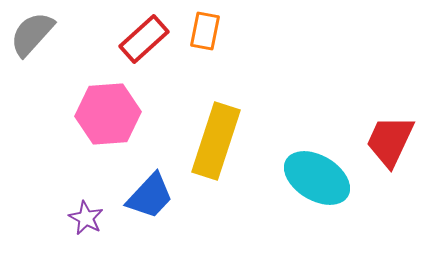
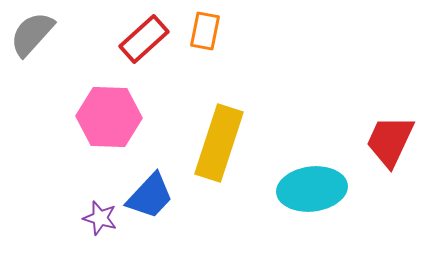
pink hexagon: moved 1 px right, 3 px down; rotated 6 degrees clockwise
yellow rectangle: moved 3 px right, 2 px down
cyan ellipse: moved 5 px left, 11 px down; rotated 38 degrees counterclockwise
purple star: moved 14 px right; rotated 12 degrees counterclockwise
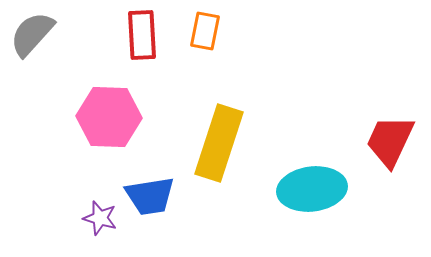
red rectangle: moved 2 px left, 4 px up; rotated 51 degrees counterclockwise
blue trapezoid: rotated 38 degrees clockwise
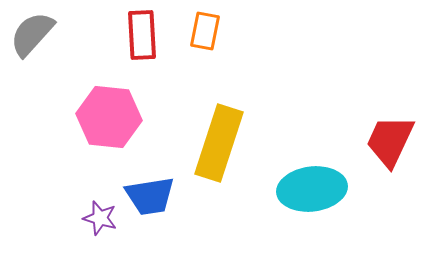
pink hexagon: rotated 4 degrees clockwise
